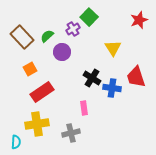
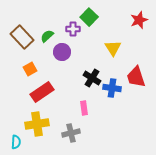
purple cross: rotated 32 degrees clockwise
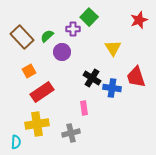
orange square: moved 1 px left, 2 px down
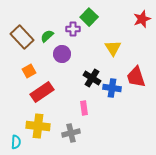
red star: moved 3 px right, 1 px up
purple circle: moved 2 px down
yellow cross: moved 1 px right, 2 px down; rotated 15 degrees clockwise
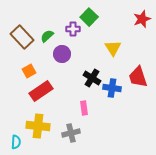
red trapezoid: moved 2 px right
red rectangle: moved 1 px left, 1 px up
